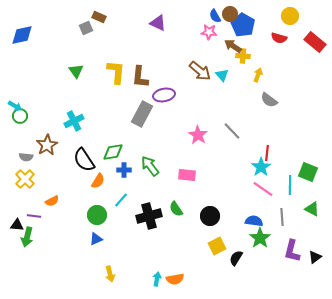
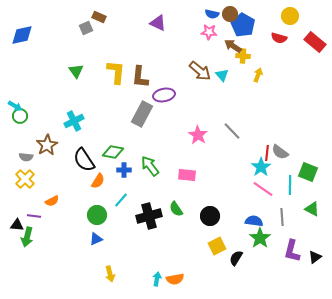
blue semicircle at (215, 16): moved 3 px left, 2 px up; rotated 48 degrees counterclockwise
gray semicircle at (269, 100): moved 11 px right, 52 px down
green diamond at (113, 152): rotated 20 degrees clockwise
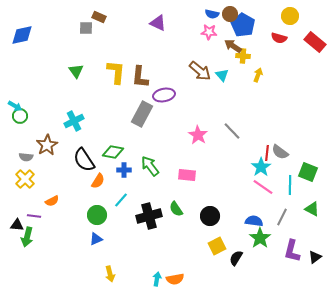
gray square at (86, 28): rotated 24 degrees clockwise
pink line at (263, 189): moved 2 px up
gray line at (282, 217): rotated 30 degrees clockwise
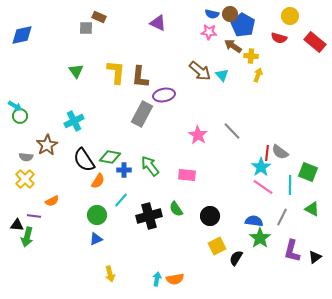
yellow cross at (243, 56): moved 8 px right
green diamond at (113, 152): moved 3 px left, 5 px down
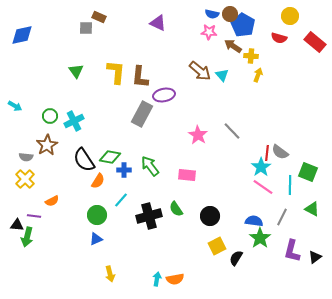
green circle at (20, 116): moved 30 px right
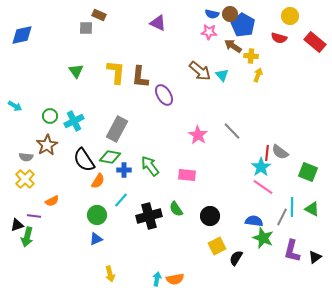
brown rectangle at (99, 17): moved 2 px up
purple ellipse at (164, 95): rotated 70 degrees clockwise
gray rectangle at (142, 114): moved 25 px left, 15 px down
cyan line at (290, 185): moved 2 px right, 22 px down
black triangle at (17, 225): rotated 24 degrees counterclockwise
green star at (260, 238): moved 3 px right; rotated 15 degrees counterclockwise
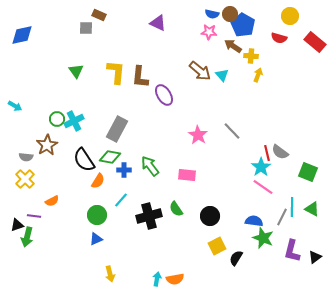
green circle at (50, 116): moved 7 px right, 3 px down
red line at (267, 153): rotated 21 degrees counterclockwise
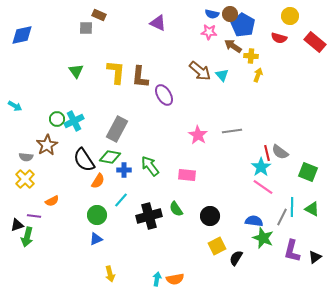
gray line at (232, 131): rotated 54 degrees counterclockwise
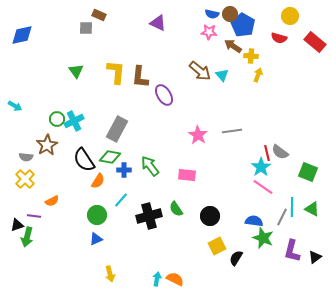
orange semicircle at (175, 279): rotated 144 degrees counterclockwise
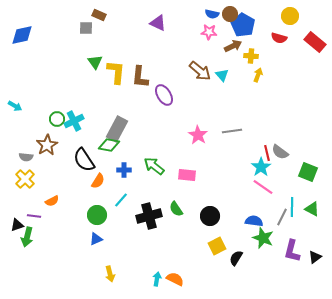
brown arrow at (233, 46): rotated 120 degrees clockwise
green triangle at (76, 71): moved 19 px right, 9 px up
green diamond at (110, 157): moved 1 px left, 12 px up
green arrow at (150, 166): moved 4 px right; rotated 15 degrees counterclockwise
